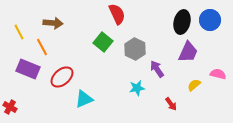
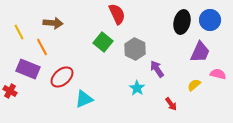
purple trapezoid: moved 12 px right
cyan star: rotated 28 degrees counterclockwise
red cross: moved 16 px up
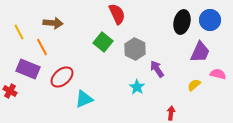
cyan star: moved 1 px up
red arrow: moved 9 px down; rotated 136 degrees counterclockwise
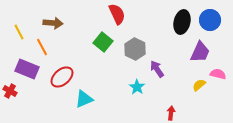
purple rectangle: moved 1 px left
yellow semicircle: moved 5 px right
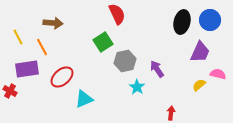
yellow line: moved 1 px left, 5 px down
green square: rotated 18 degrees clockwise
gray hexagon: moved 10 px left, 12 px down; rotated 20 degrees clockwise
purple rectangle: rotated 30 degrees counterclockwise
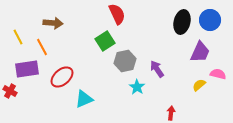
green square: moved 2 px right, 1 px up
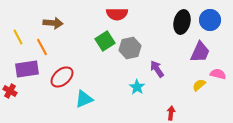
red semicircle: rotated 115 degrees clockwise
gray hexagon: moved 5 px right, 13 px up
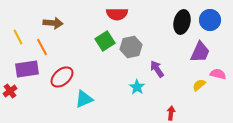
gray hexagon: moved 1 px right, 1 px up
red cross: rotated 24 degrees clockwise
